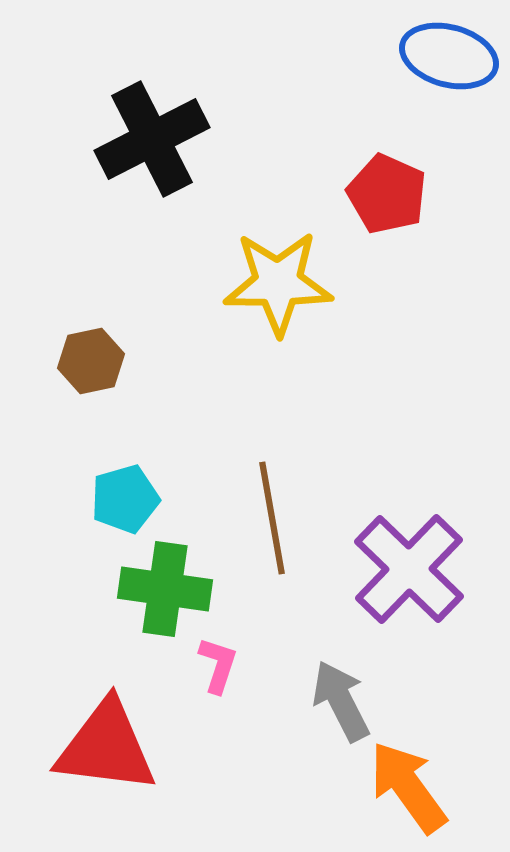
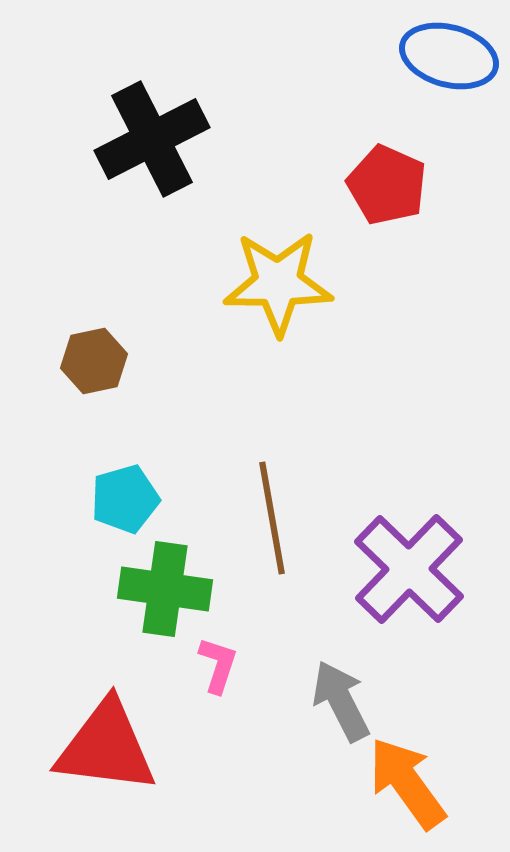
red pentagon: moved 9 px up
brown hexagon: moved 3 px right
orange arrow: moved 1 px left, 4 px up
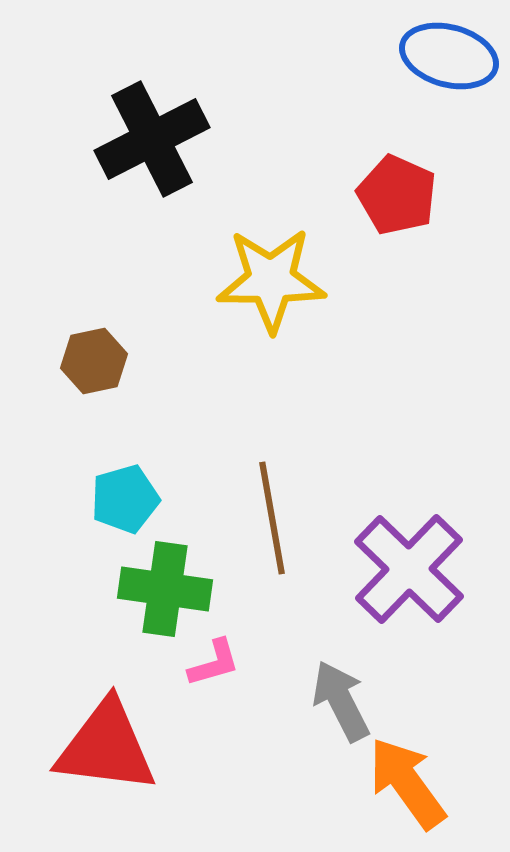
red pentagon: moved 10 px right, 10 px down
yellow star: moved 7 px left, 3 px up
pink L-shape: moved 4 px left, 2 px up; rotated 56 degrees clockwise
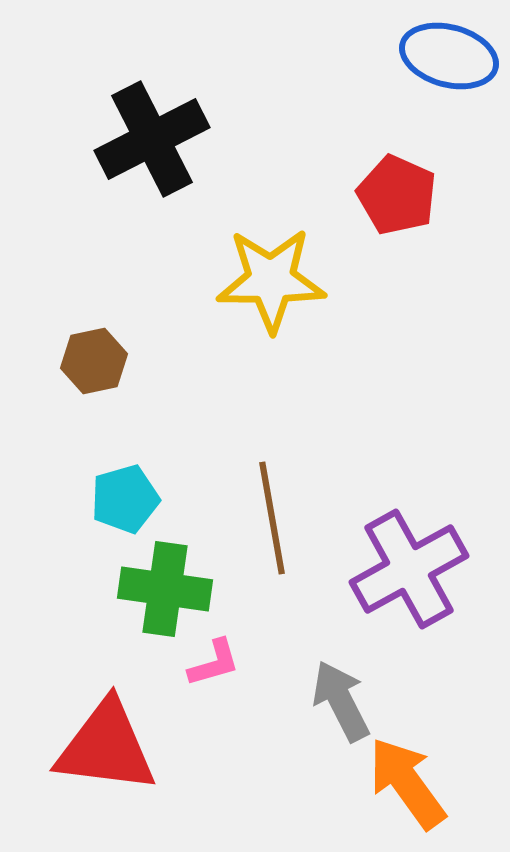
purple cross: rotated 17 degrees clockwise
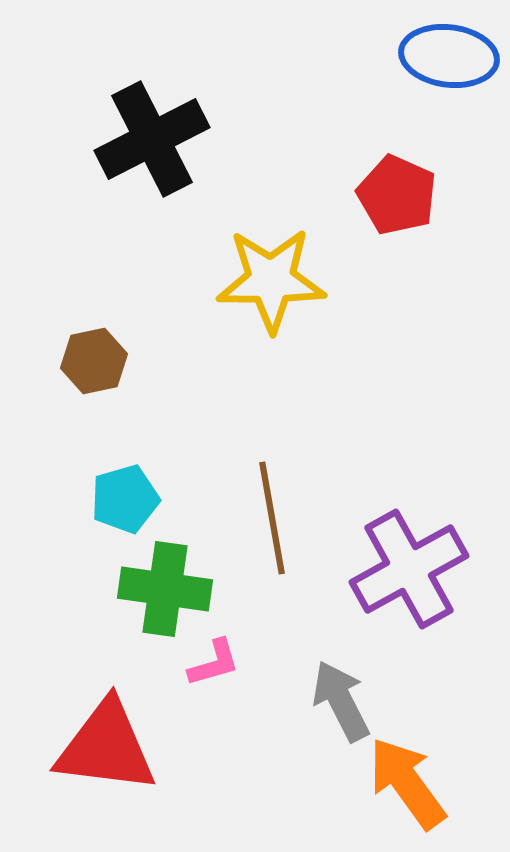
blue ellipse: rotated 8 degrees counterclockwise
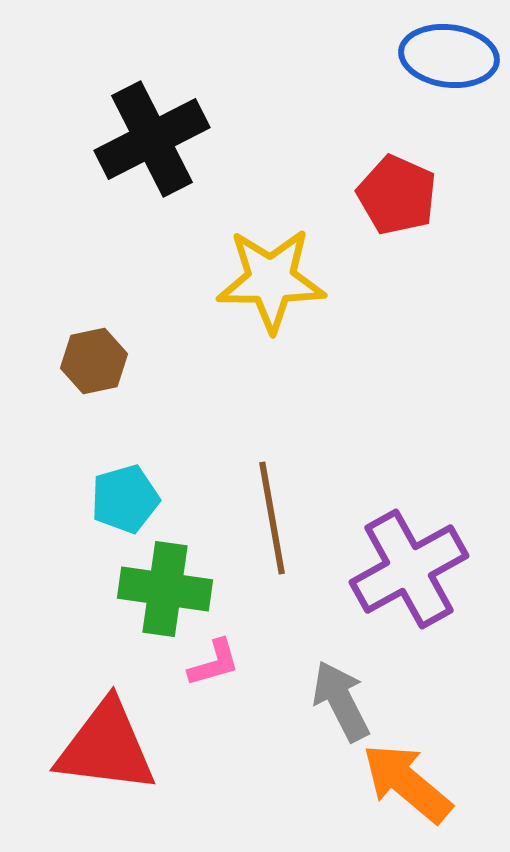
orange arrow: rotated 14 degrees counterclockwise
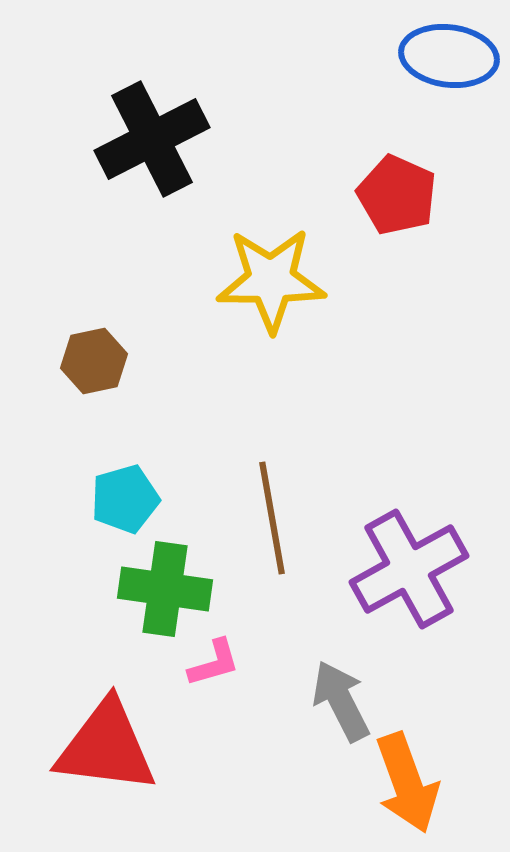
orange arrow: rotated 150 degrees counterclockwise
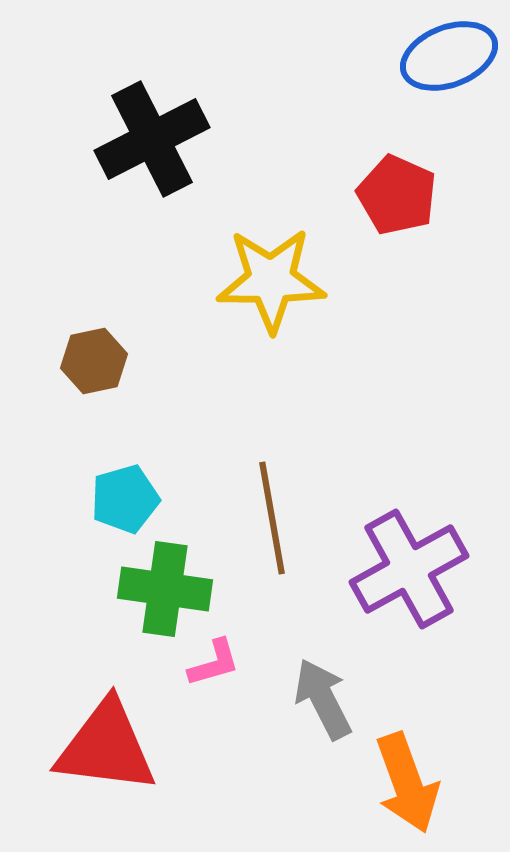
blue ellipse: rotated 28 degrees counterclockwise
gray arrow: moved 18 px left, 2 px up
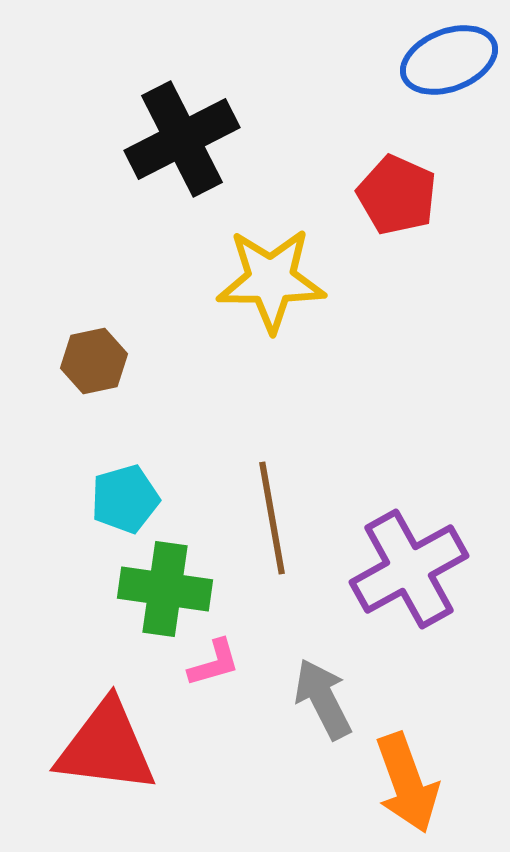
blue ellipse: moved 4 px down
black cross: moved 30 px right
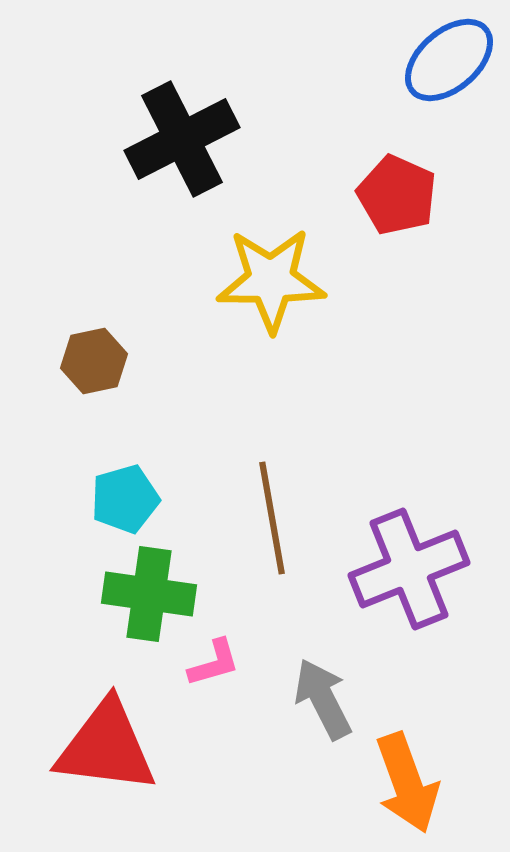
blue ellipse: rotated 20 degrees counterclockwise
purple cross: rotated 7 degrees clockwise
green cross: moved 16 px left, 5 px down
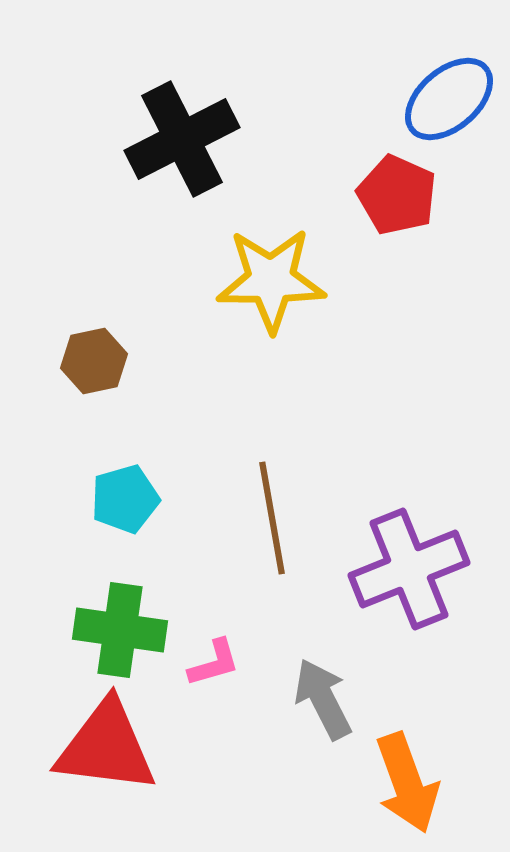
blue ellipse: moved 39 px down
green cross: moved 29 px left, 36 px down
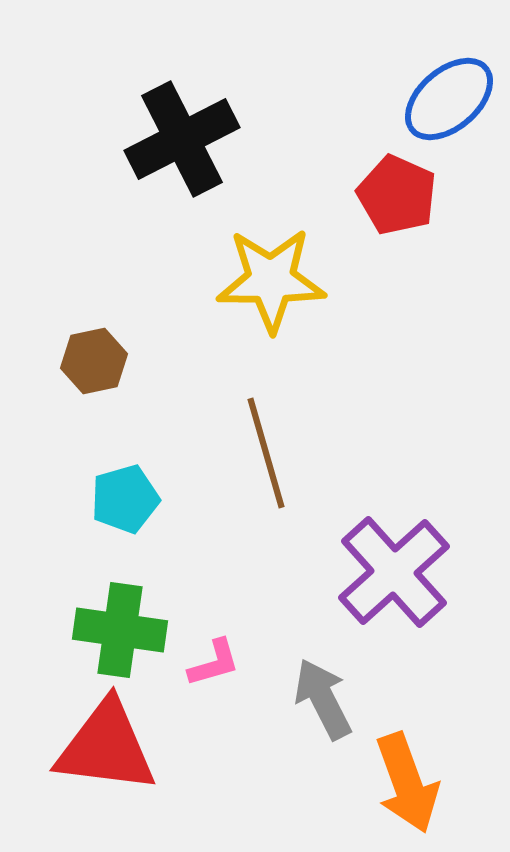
brown line: moved 6 px left, 65 px up; rotated 6 degrees counterclockwise
purple cross: moved 15 px left, 3 px down; rotated 20 degrees counterclockwise
